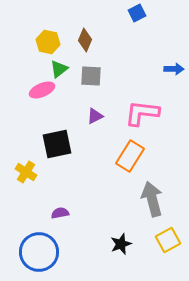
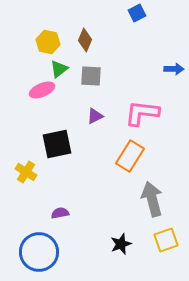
yellow square: moved 2 px left; rotated 10 degrees clockwise
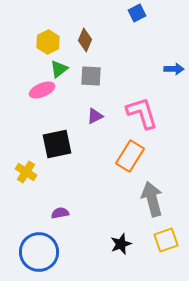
yellow hexagon: rotated 20 degrees clockwise
pink L-shape: rotated 66 degrees clockwise
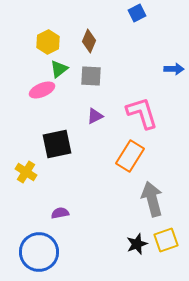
brown diamond: moved 4 px right, 1 px down
black star: moved 16 px right
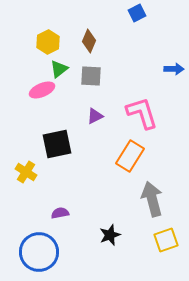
black star: moved 27 px left, 9 px up
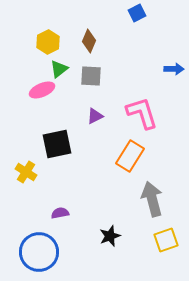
black star: moved 1 px down
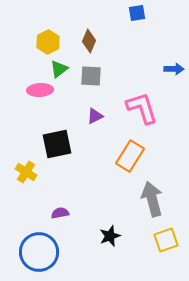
blue square: rotated 18 degrees clockwise
pink ellipse: moved 2 px left; rotated 20 degrees clockwise
pink L-shape: moved 5 px up
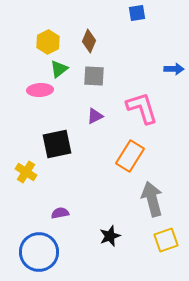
gray square: moved 3 px right
